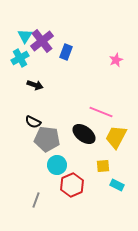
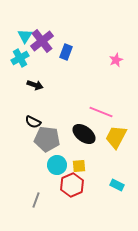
yellow square: moved 24 px left
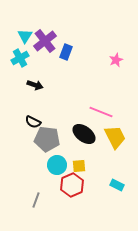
purple cross: moved 3 px right
yellow trapezoid: moved 1 px left; rotated 125 degrees clockwise
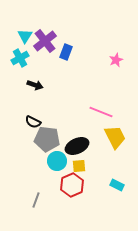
black ellipse: moved 7 px left, 12 px down; rotated 60 degrees counterclockwise
cyan circle: moved 4 px up
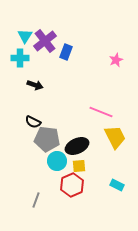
cyan cross: rotated 30 degrees clockwise
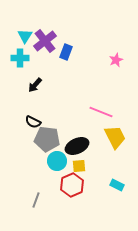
black arrow: rotated 112 degrees clockwise
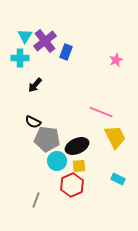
cyan rectangle: moved 1 px right, 6 px up
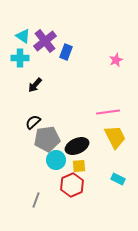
cyan triangle: moved 2 px left; rotated 28 degrees counterclockwise
pink line: moved 7 px right; rotated 30 degrees counterclockwise
black semicircle: rotated 112 degrees clockwise
gray pentagon: rotated 15 degrees counterclockwise
cyan circle: moved 1 px left, 1 px up
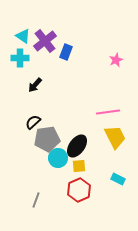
black ellipse: rotated 30 degrees counterclockwise
cyan circle: moved 2 px right, 2 px up
red hexagon: moved 7 px right, 5 px down
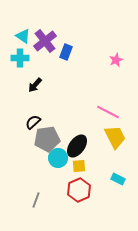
pink line: rotated 35 degrees clockwise
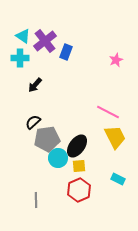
gray line: rotated 21 degrees counterclockwise
